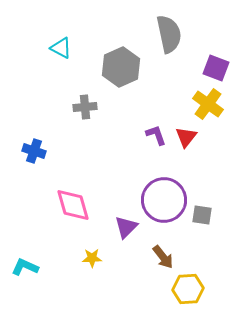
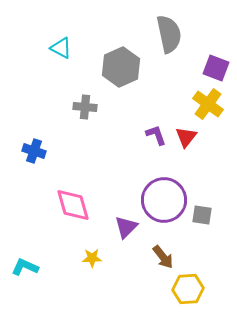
gray cross: rotated 10 degrees clockwise
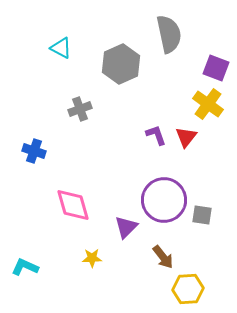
gray hexagon: moved 3 px up
gray cross: moved 5 px left, 2 px down; rotated 25 degrees counterclockwise
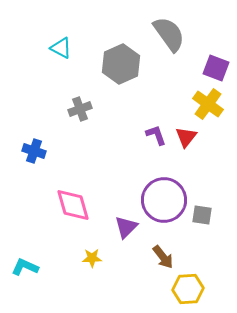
gray semicircle: rotated 24 degrees counterclockwise
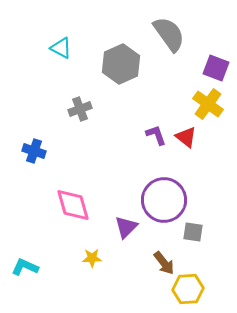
red triangle: rotated 30 degrees counterclockwise
gray square: moved 9 px left, 17 px down
brown arrow: moved 1 px right, 6 px down
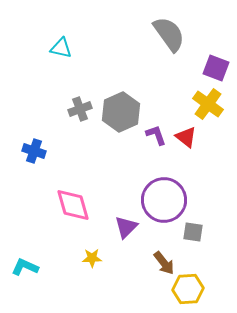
cyan triangle: rotated 15 degrees counterclockwise
gray hexagon: moved 48 px down
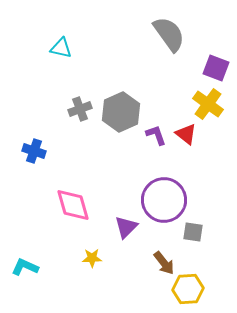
red triangle: moved 3 px up
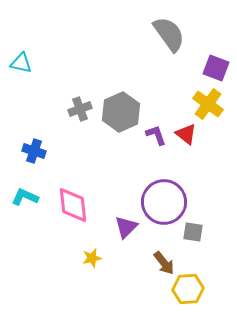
cyan triangle: moved 40 px left, 15 px down
purple circle: moved 2 px down
pink diamond: rotated 9 degrees clockwise
yellow star: rotated 12 degrees counterclockwise
cyan L-shape: moved 70 px up
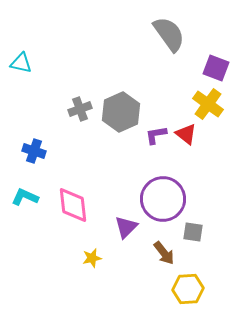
purple L-shape: rotated 80 degrees counterclockwise
purple circle: moved 1 px left, 3 px up
brown arrow: moved 10 px up
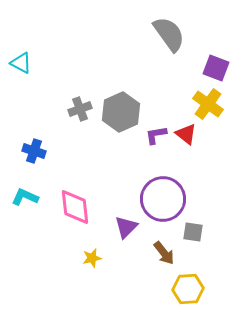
cyan triangle: rotated 15 degrees clockwise
pink diamond: moved 2 px right, 2 px down
